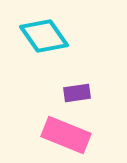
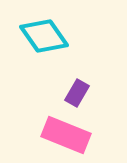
purple rectangle: rotated 52 degrees counterclockwise
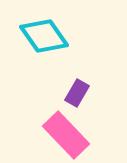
pink rectangle: rotated 24 degrees clockwise
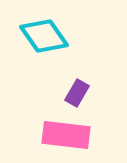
pink rectangle: rotated 39 degrees counterclockwise
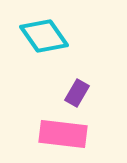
pink rectangle: moved 3 px left, 1 px up
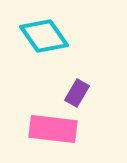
pink rectangle: moved 10 px left, 5 px up
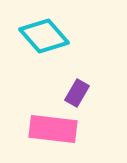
cyan diamond: rotated 6 degrees counterclockwise
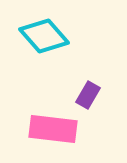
purple rectangle: moved 11 px right, 2 px down
